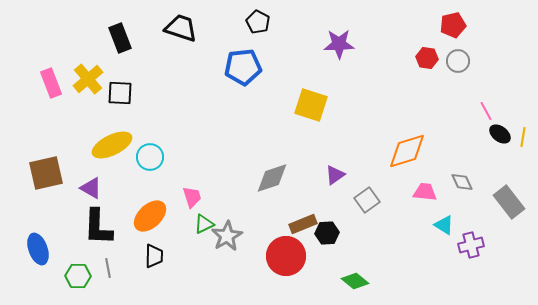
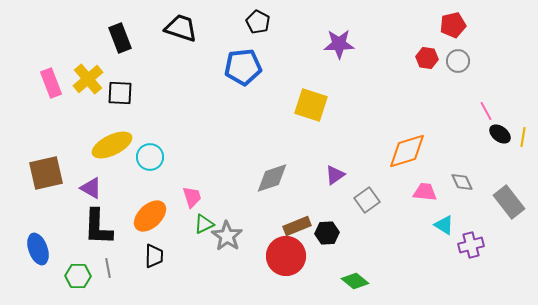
brown rectangle at (303, 224): moved 6 px left, 2 px down
gray star at (227, 236): rotated 8 degrees counterclockwise
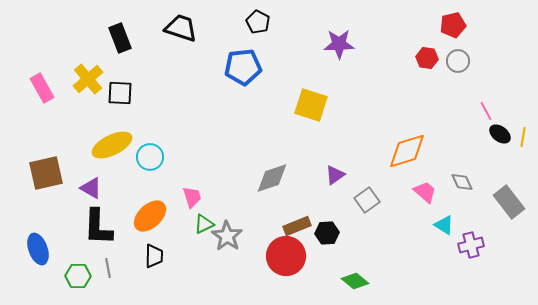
pink rectangle at (51, 83): moved 9 px left, 5 px down; rotated 8 degrees counterclockwise
pink trapezoid at (425, 192): rotated 35 degrees clockwise
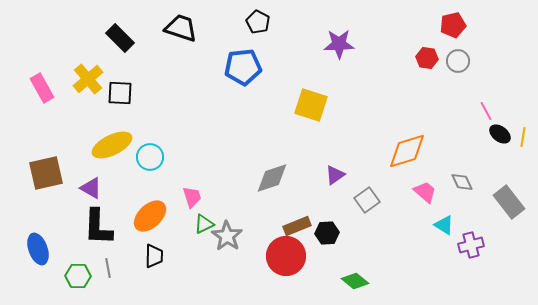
black rectangle at (120, 38): rotated 24 degrees counterclockwise
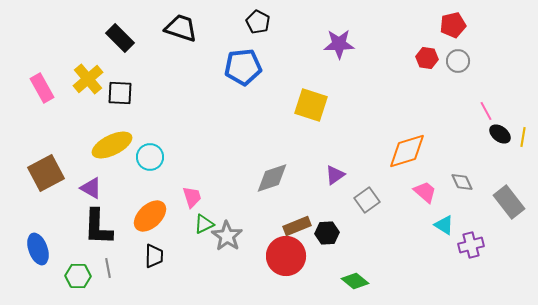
brown square at (46, 173): rotated 15 degrees counterclockwise
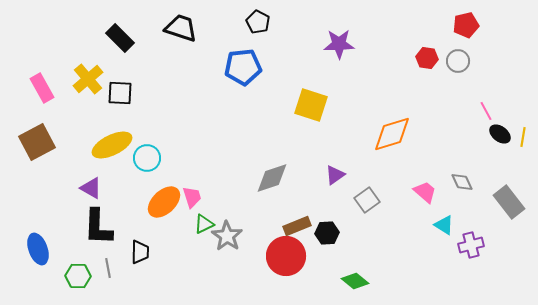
red pentagon at (453, 25): moved 13 px right
orange diamond at (407, 151): moved 15 px left, 17 px up
cyan circle at (150, 157): moved 3 px left, 1 px down
brown square at (46, 173): moved 9 px left, 31 px up
orange ellipse at (150, 216): moved 14 px right, 14 px up
black trapezoid at (154, 256): moved 14 px left, 4 px up
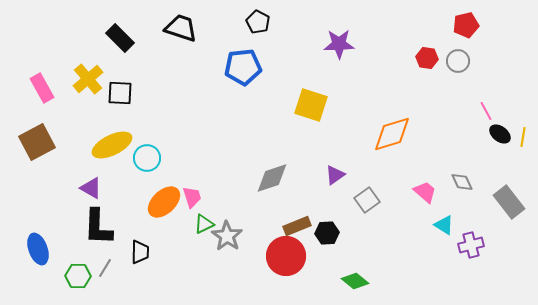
gray line at (108, 268): moved 3 px left; rotated 42 degrees clockwise
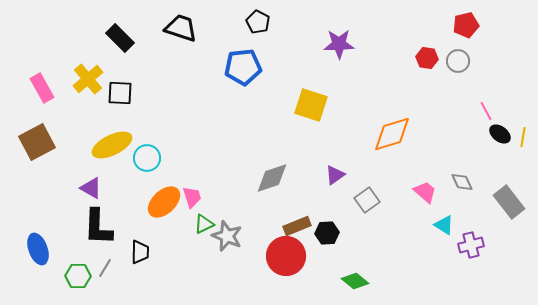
gray star at (227, 236): rotated 12 degrees counterclockwise
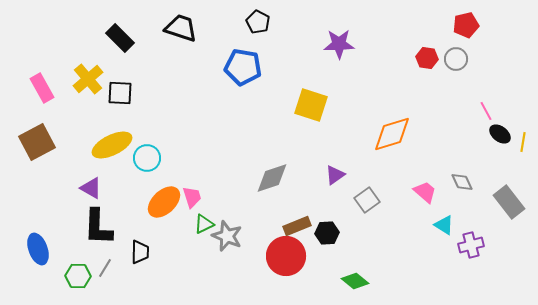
gray circle at (458, 61): moved 2 px left, 2 px up
blue pentagon at (243, 67): rotated 15 degrees clockwise
yellow line at (523, 137): moved 5 px down
